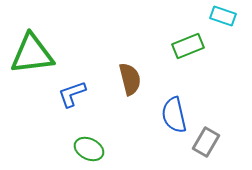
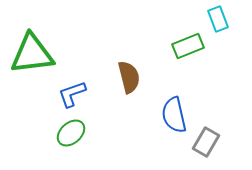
cyan rectangle: moved 5 px left, 3 px down; rotated 50 degrees clockwise
brown semicircle: moved 1 px left, 2 px up
green ellipse: moved 18 px left, 16 px up; rotated 68 degrees counterclockwise
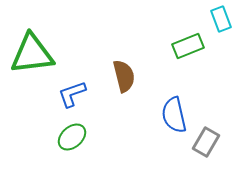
cyan rectangle: moved 3 px right
brown semicircle: moved 5 px left, 1 px up
green ellipse: moved 1 px right, 4 px down
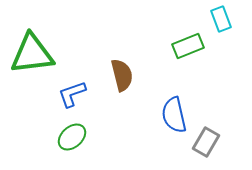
brown semicircle: moved 2 px left, 1 px up
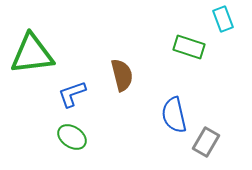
cyan rectangle: moved 2 px right
green rectangle: moved 1 px right, 1 px down; rotated 40 degrees clockwise
green ellipse: rotated 76 degrees clockwise
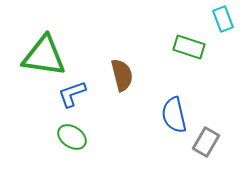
green triangle: moved 12 px right, 2 px down; rotated 15 degrees clockwise
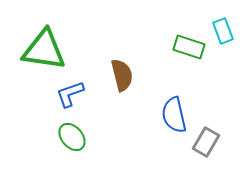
cyan rectangle: moved 12 px down
green triangle: moved 6 px up
blue L-shape: moved 2 px left
green ellipse: rotated 16 degrees clockwise
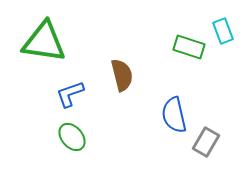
green triangle: moved 8 px up
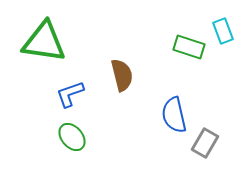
gray rectangle: moved 1 px left, 1 px down
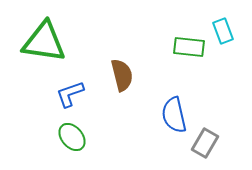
green rectangle: rotated 12 degrees counterclockwise
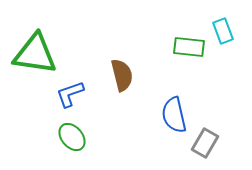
green triangle: moved 9 px left, 12 px down
